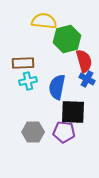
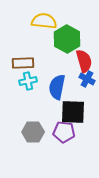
green hexagon: rotated 16 degrees counterclockwise
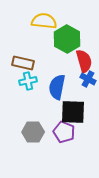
brown rectangle: rotated 15 degrees clockwise
blue cross: moved 1 px right
purple pentagon: rotated 15 degrees clockwise
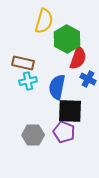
yellow semicircle: rotated 100 degrees clockwise
red semicircle: moved 6 px left, 3 px up; rotated 35 degrees clockwise
black square: moved 3 px left, 1 px up
gray hexagon: moved 3 px down
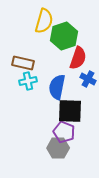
green hexagon: moved 3 px left, 3 px up; rotated 12 degrees clockwise
gray hexagon: moved 25 px right, 13 px down
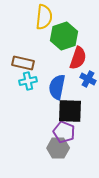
yellow semicircle: moved 4 px up; rotated 10 degrees counterclockwise
